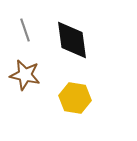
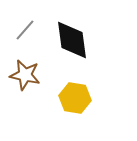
gray line: rotated 60 degrees clockwise
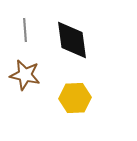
gray line: rotated 45 degrees counterclockwise
yellow hexagon: rotated 12 degrees counterclockwise
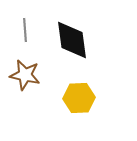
yellow hexagon: moved 4 px right
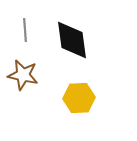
brown star: moved 2 px left
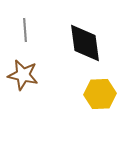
black diamond: moved 13 px right, 3 px down
yellow hexagon: moved 21 px right, 4 px up
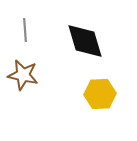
black diamond: moved 2 px up; rotated 9 degrees counterclockwise
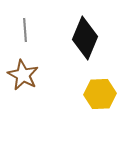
black diamond: moved 3 px up; rotated 39 degrees clockwise
brown star: rotated 16 degrees clockwise
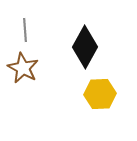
black diamond: moved 9 px down; rotated 6 degrees clockwise
brown star: moved 7 px up
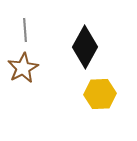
brown star: rotated 16 degrees clockwise
